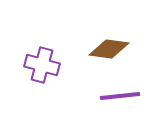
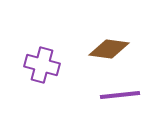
purple line: moved 1 px up
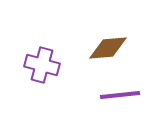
brown diamond: moved 1 px left, 1 px up; rotated 12 degrees counterclockwise
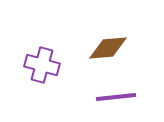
purple line: moved 4 px left, 2 px down
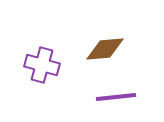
brown diamond: moved 3 px left, 1 px down
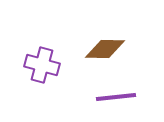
brown diamond: rotated 6 degrees clockwise
